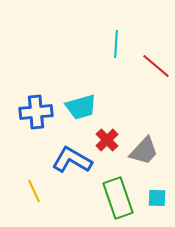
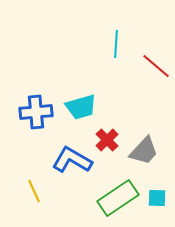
green rectangle: rotated 75 degrees clockwise
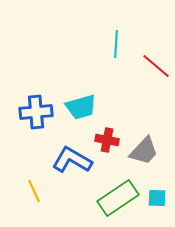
red cross: rotated 35 degrees counterclockwise
